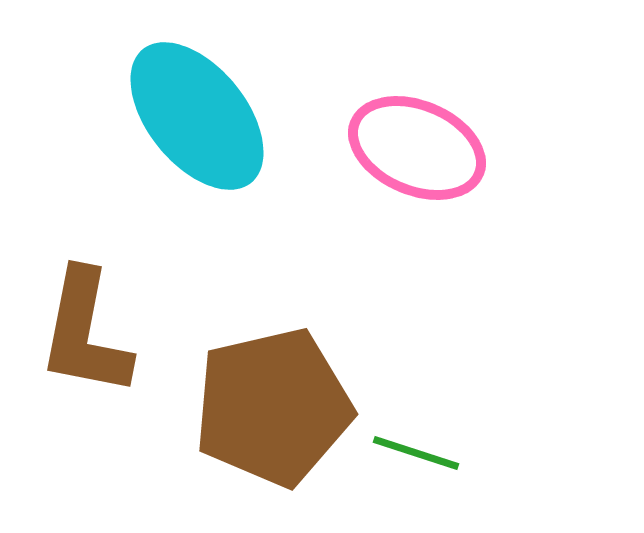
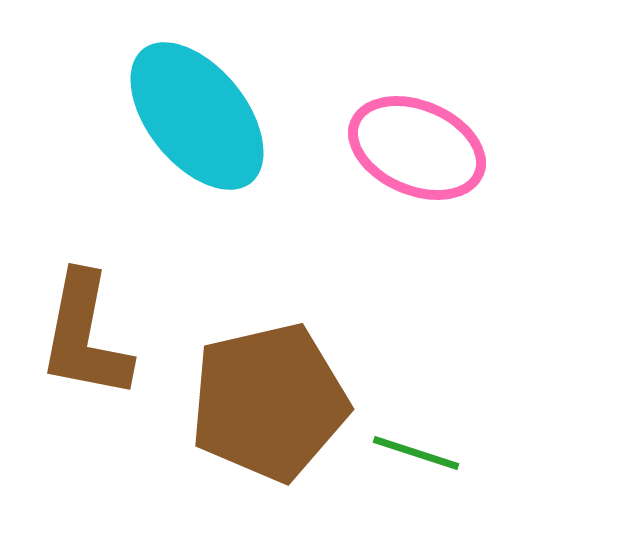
brown L-shape: moved 3 px down
brown pentagon: moved 4 px left, 5 px up
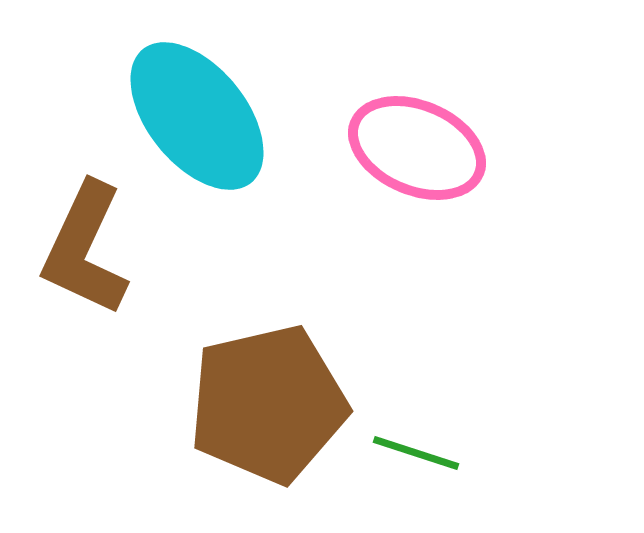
brown L-shape: moved 87 px up; rotated 14 degrees clockwise
brown pentagon: moved 1 px left, 2 px down
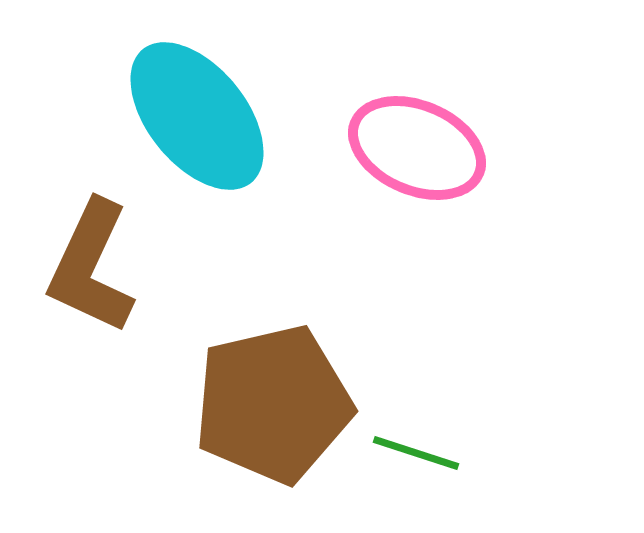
brown L-shape: moved 6 px right, 18 px down
brown pentagon: moved 5 px right
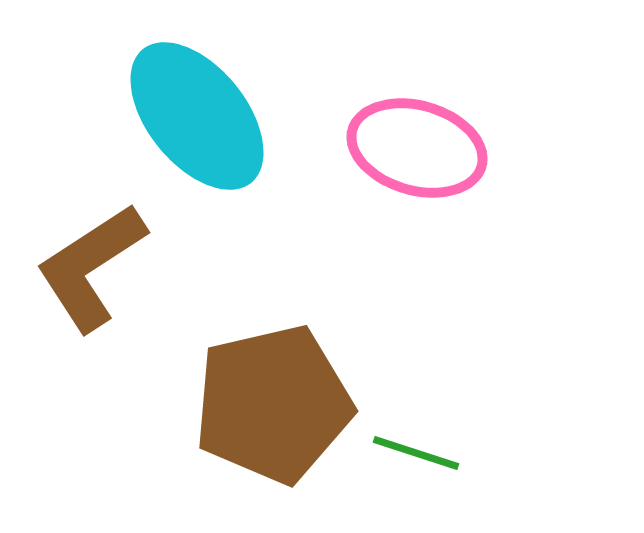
pink ellipse: rotated 7 degrees counterclockwise
brown L-shape: rotated 32 degrees clockwise
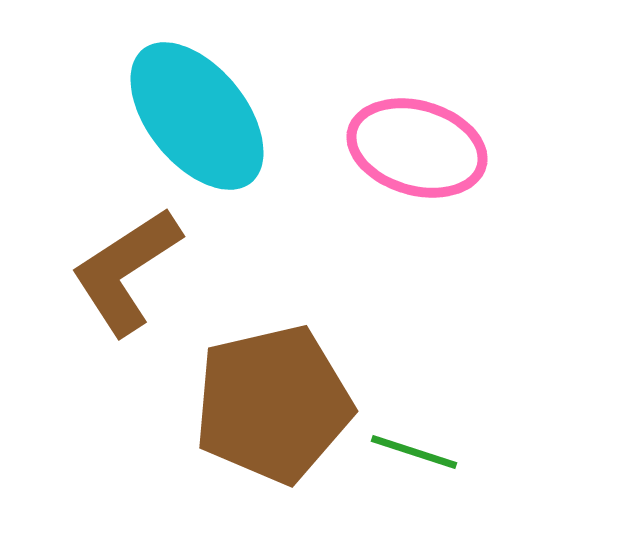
brown L-shape: moved 35 px right, 4 px down
green line: moved 2 px left, 1 px up
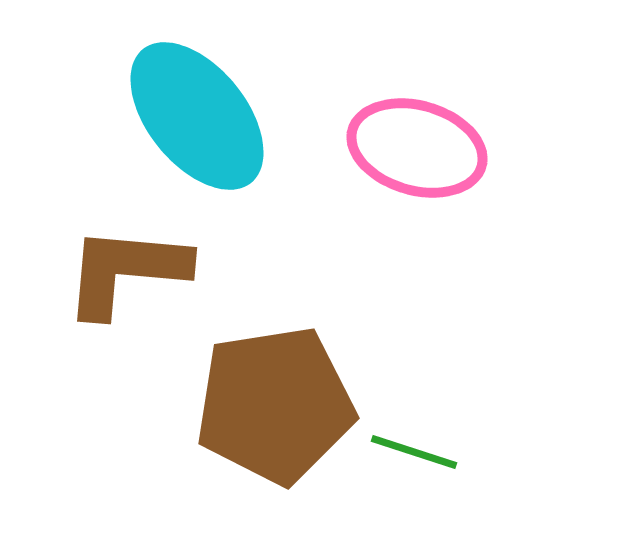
brown L-shape: rotated 38 degrees clockwise
brown pentagon: moved 2 px right, 1 px down; rotated 4 degrees clockwise
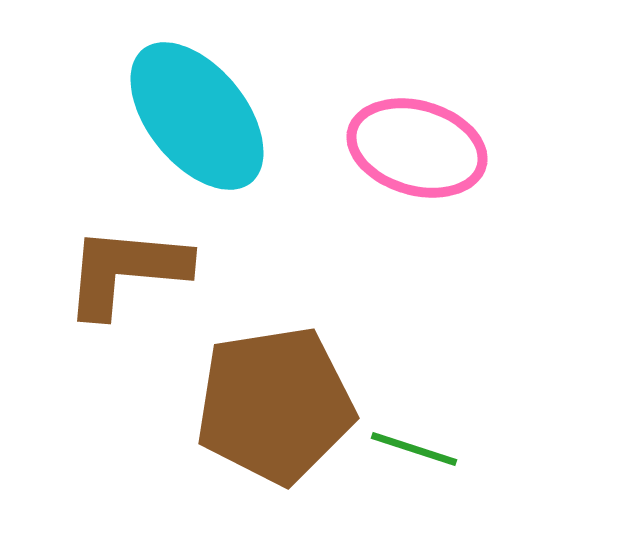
green line: moved 3 px up
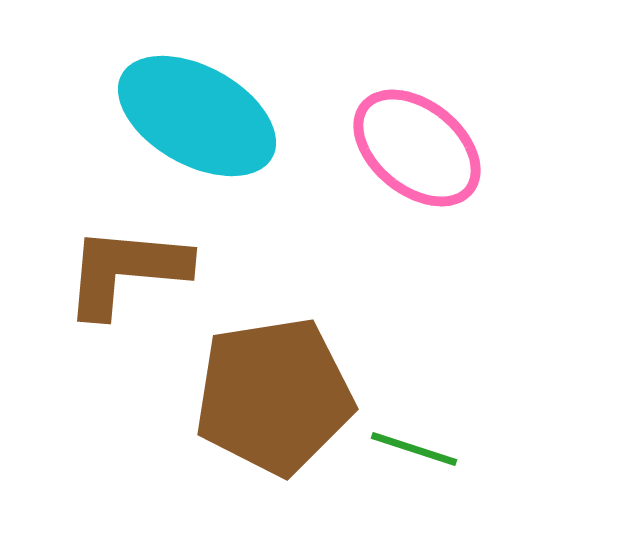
cyan ellipse: rotated 22 degrees counterclockwise
pink ellipse: rotated 23 degrees clockwise
brown pentagon: moved 1 px left, 9 px up
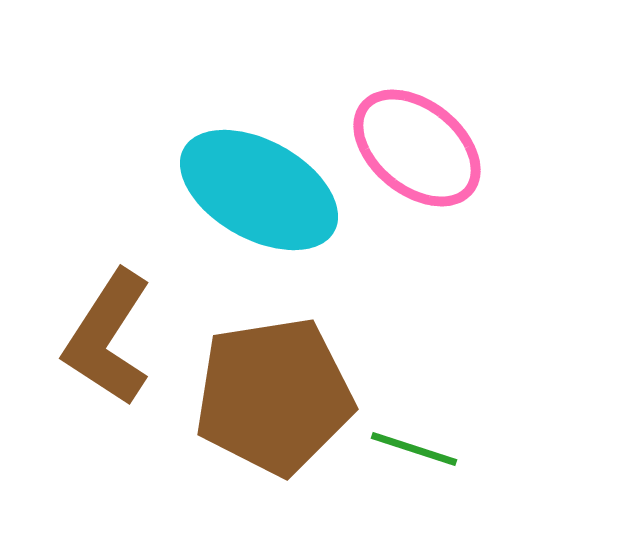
cyan ellipse: moved 62 px right, 74 px down
brown L-shape: moved 18 px left, 67 px down; rotated 62 degrees counterclockwise
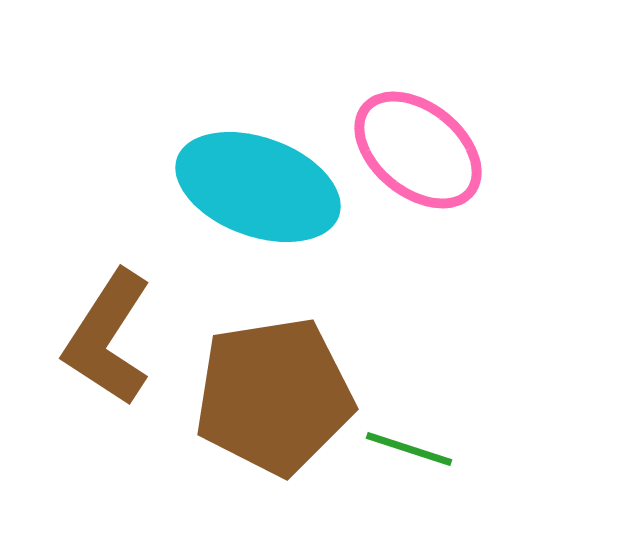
pink ellipse: moved 1 px right, 2 px down
cyan ellipse: moved 1 px left, 3 px up; rotated 9 degrees counterclockwise
green line: moved 5 px left
